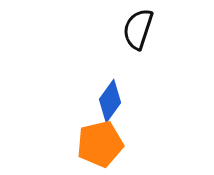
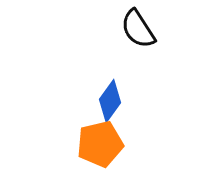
black semicircle: rotated 51 degrees counterclockwise
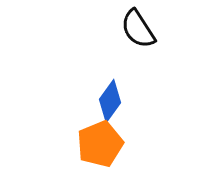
orange pentagon: rotated 9 degrees counterclockwise
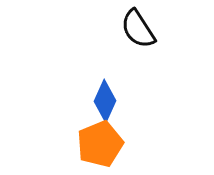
blue diamond: moved 5 px left; rotated 12 degrees counterclockwise
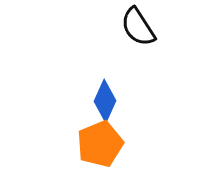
black semicircle: moved 2 px up
